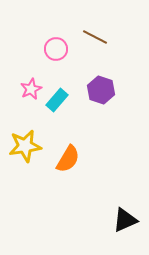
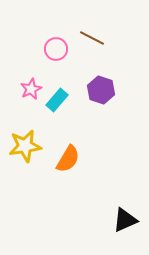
brown line: moved 3 px left, 1 px down
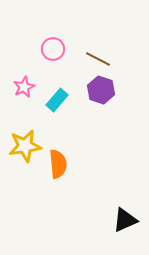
brown line: moved 6 px right, 21 px down
pink circle: moved 3 px left
pink star: moved 7 px left, 2 px up
orange semicircle: moved 10 px left, 5 px down; rotated 36 degrees counterclockwise
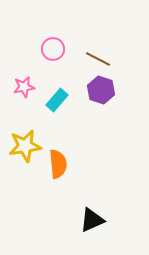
pink star: rotated 15 degrees clockwise
black triangle: moved 33 px left
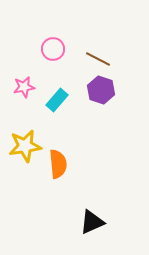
black triangle: moved 2 px down
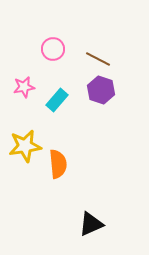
black triangle: moved 1 px left, 2 px down
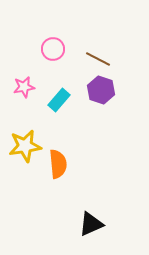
cyan rectangle: moved 2 px right
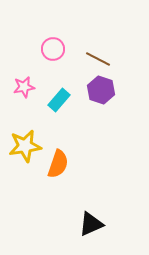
orange semicircle: rotated 24 degrees clockwise
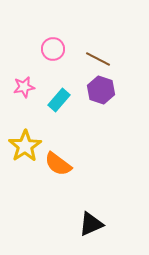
yellow star: rotated 24 degrees counterclockwise
orange semicircle: rotated 108 degrees clockwise
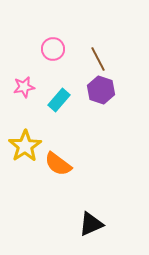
brown line: rotated 35 degrees clockwise
